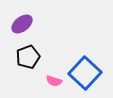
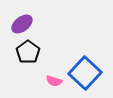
black pentagon: moved 5 px up; rotated 15 degrees counterclockwise
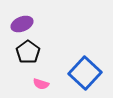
purple ellipse: rotated 15 degrees clockwise
pink semicircle: moved 13 px left, 3 px down
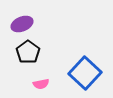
pink semicircle: rotated 28 degrees counterclockwise
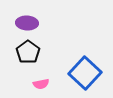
purple ellipse: moved 5 px right, 1 px up; rotated 25 degrees clockwise
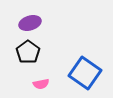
purple ellipse: moved 3 px right; rotated 20 degrees counterclockwise
blue square: rotated 8 degrees counterclockwise
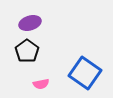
black pentagon: moved 1 px left, 1 px up
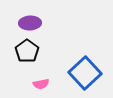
purple ellipse: rotated 15 degrees clockwise
blue square: rotated 12 degrees clockwise
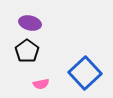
purple ellipse: rotated 15 degrees clockwise
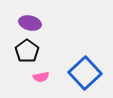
pink semicircle: moved 7 px up
